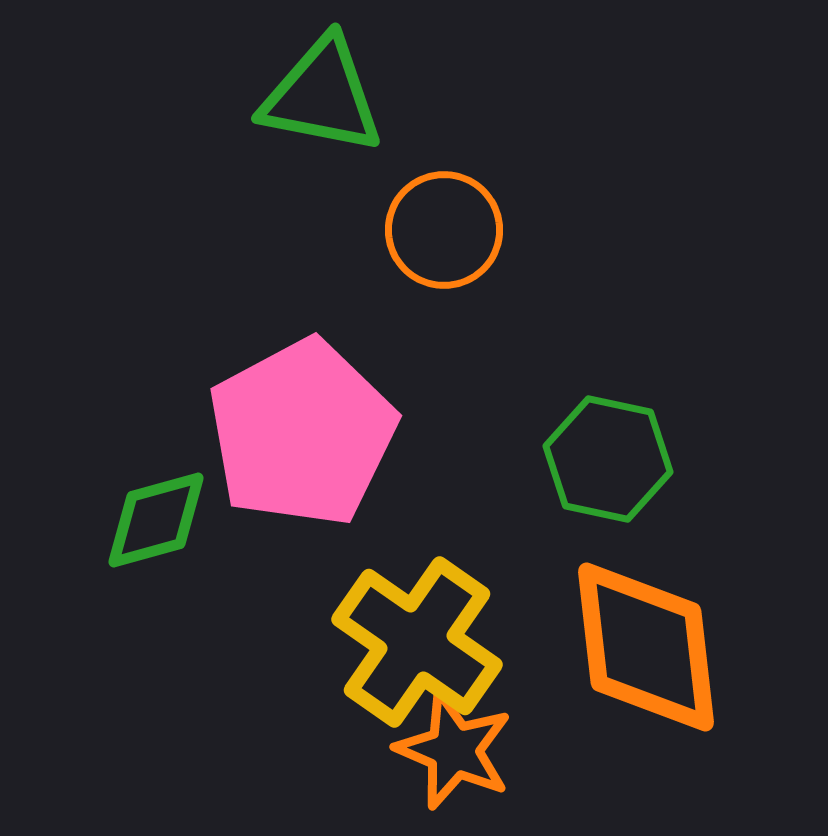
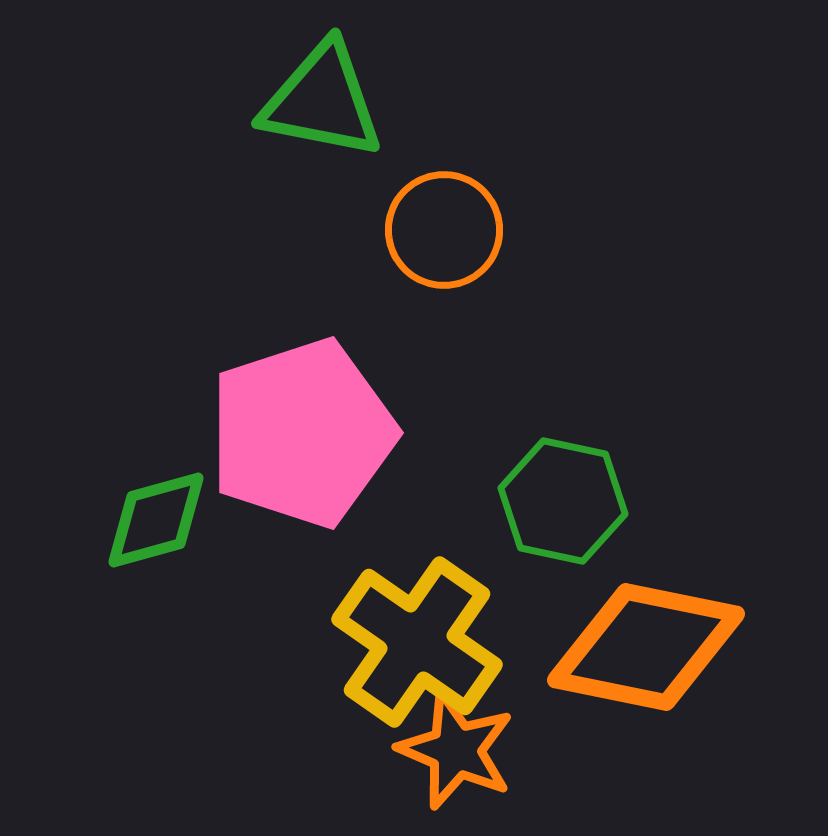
green triangle: moved 5 px down
pink pentagon: rotated 10 degrees clockwise
green hexagon: moved 45 px left, 42 px down
orange diamond: rotated 72 degrees counterclockwise
orange star: moved 2 px right
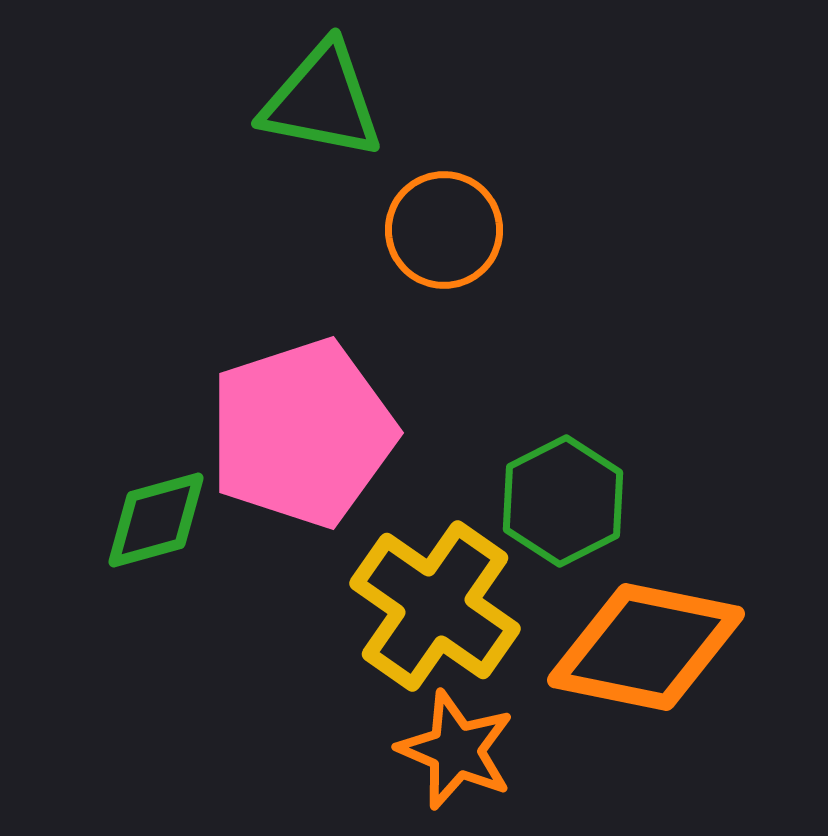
green hexagon: rotated 21 degrees clockwise
yellow cross: moved 18 px right, 36 px up
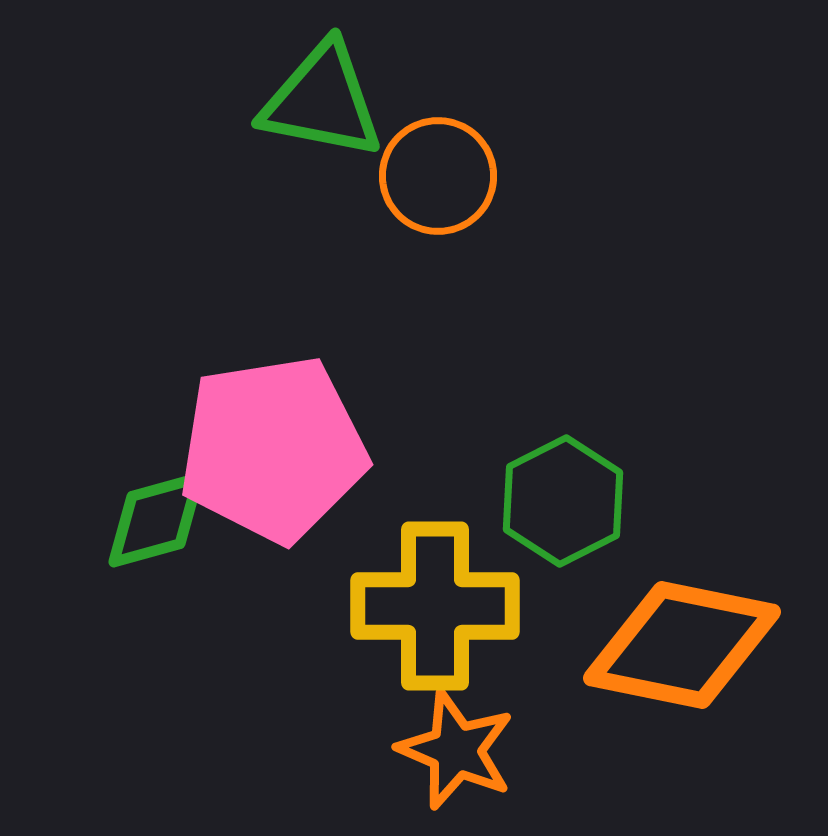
orange circle: moved 6 px left, 54 px up
pink pentagon: moved 29 px left, 16 px down; rotated 9 degrees clockwise
yellow cross: rotated 35 degrees counterclockwise
orange diamond: moved 36 px right, 2 px up
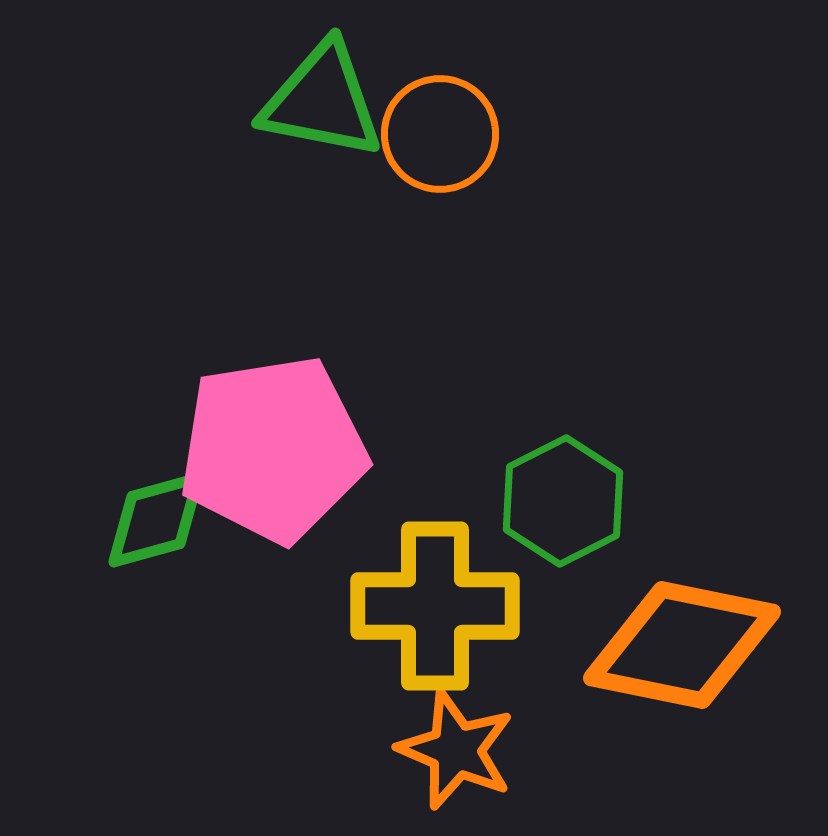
orange circle: moved 2 px right, 42 px up
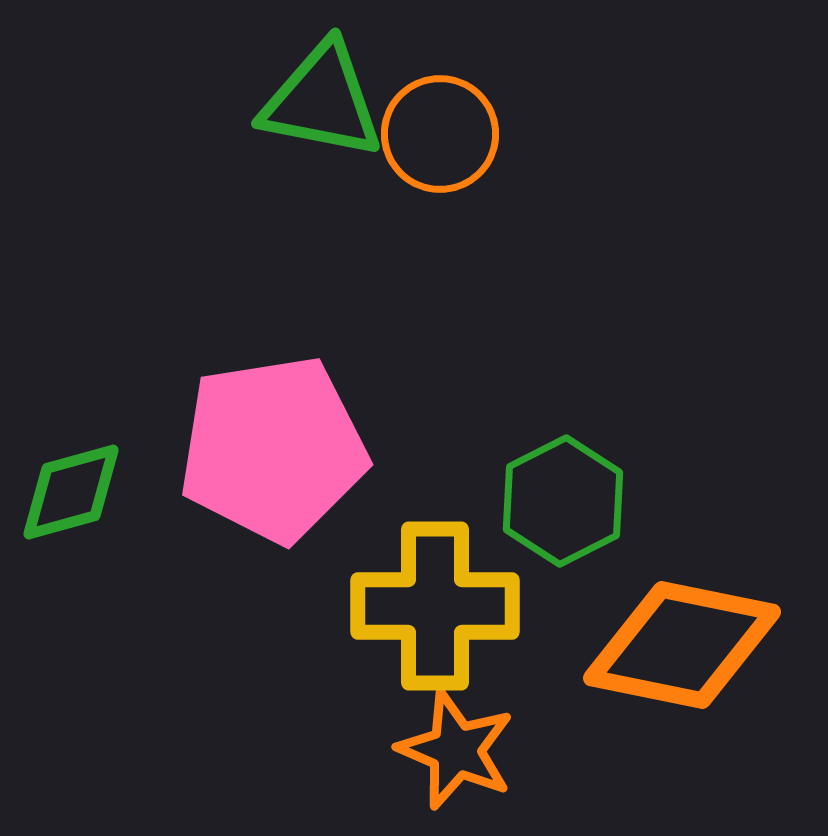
green diamond: moved 85 px left, 28 px up
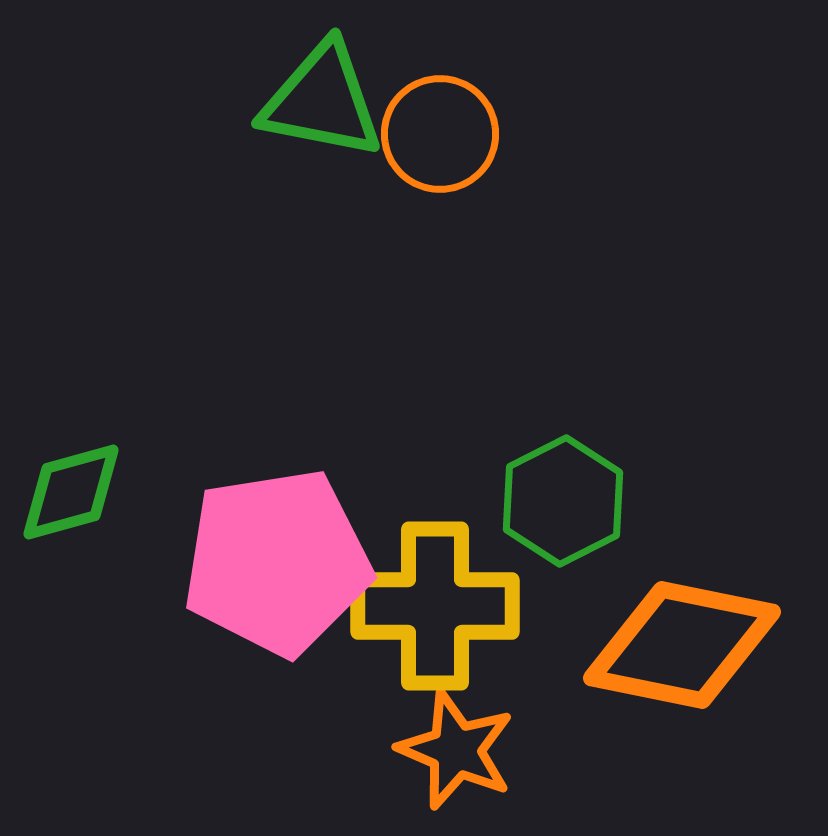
pink pentagon: moved 4 px right, 113 px down
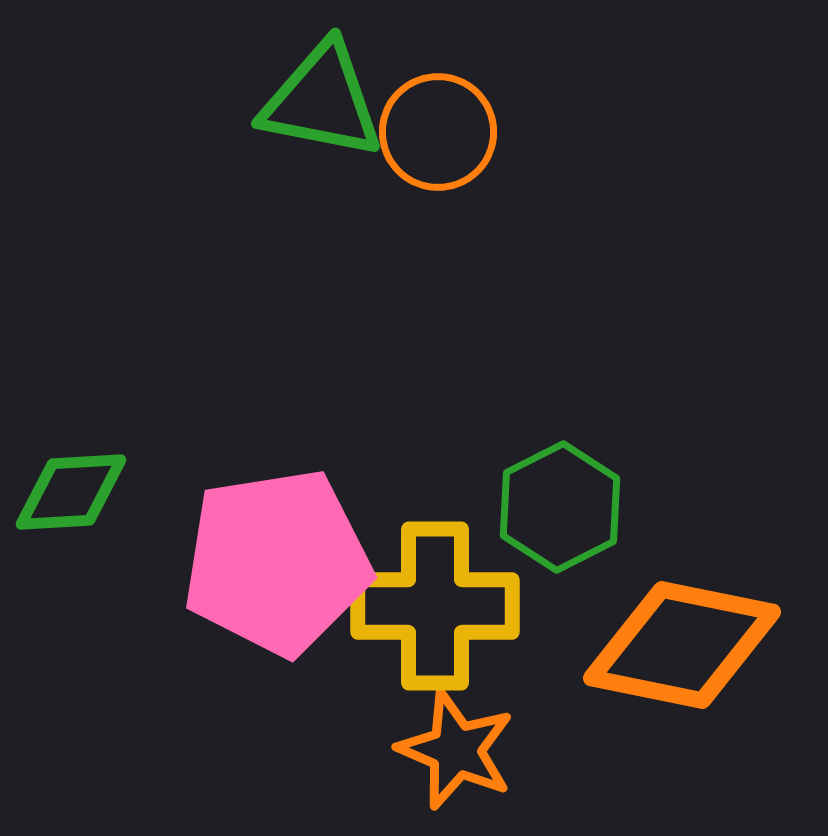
orange circle: moved 2 px left, 2 px up
green diamond: rotated 12 degrees clockwise
green hexagon: moved 3 px left, 6 px down
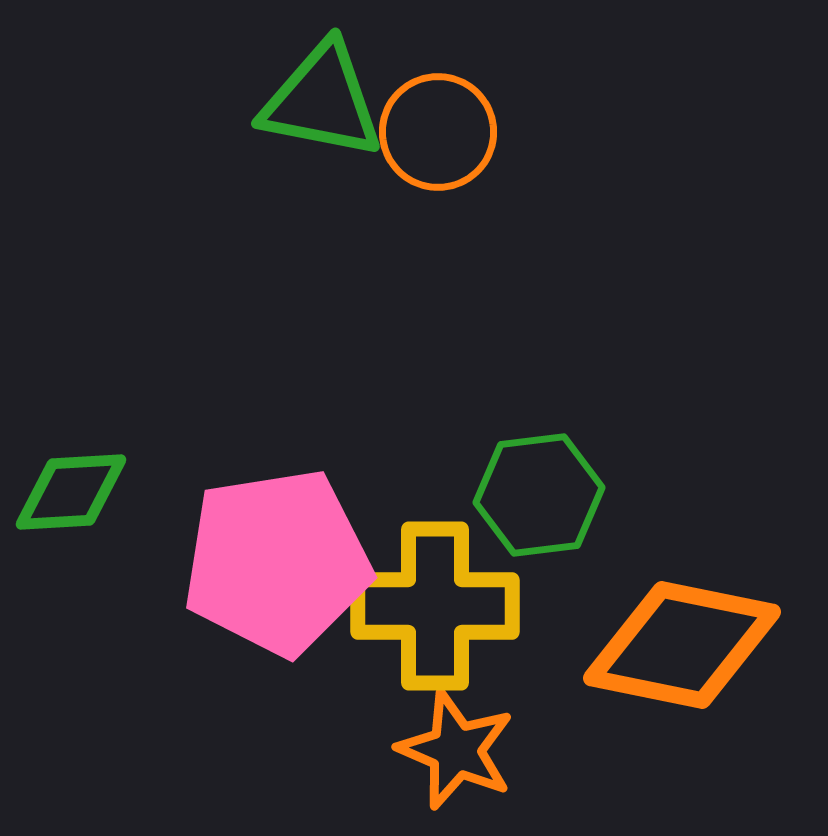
green hexagon: moved 21 px left, 12 px up; rotated 20 degrees clockwise
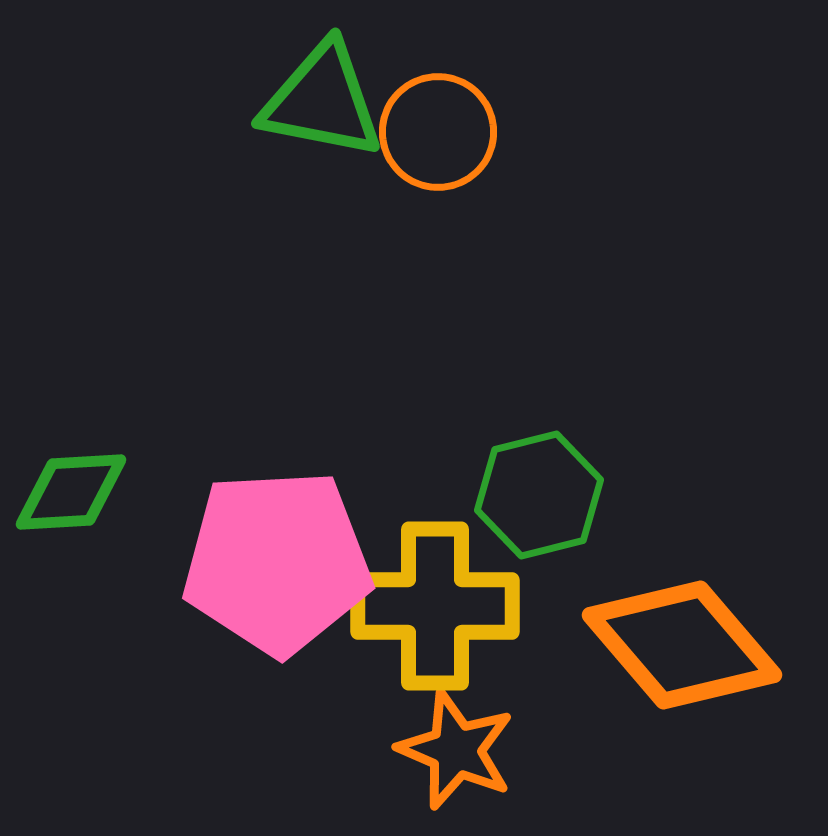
green hexagon: rotated 7 degrees counterclockwise
pink pentagon: rotated 6 degrees clockwise
orange diamond: rotated 38 degrees clockwise
